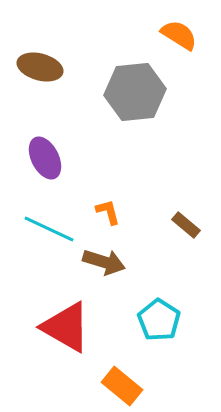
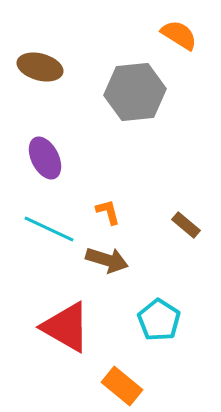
brown arrow: moved 3 px right, 2 px up
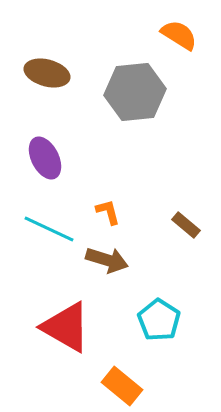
brown ellipse: moved 7 px right, 6 px down
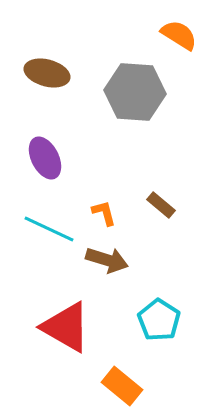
gray hexagon: rotated 10 degrees clockwise
orange L-shape: moved 4 px left, 1 px down
brown rectangle: moved 25 px left, 20 px up
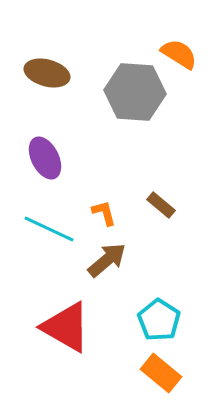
orange semicircle: moved 19 px down
brown arrow: rotated 57 degrees counterclockwise
orange rectangle: moved 39 px right, 13 px up
